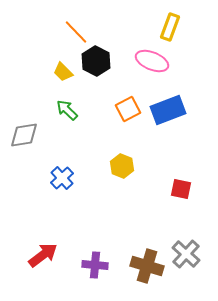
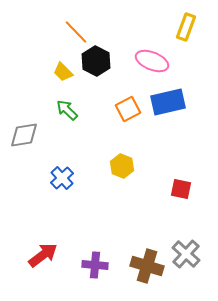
yellow rectangle: moved 16 px right
blue rectangle: moved 8 px up; rotated 8 degrees clockwise
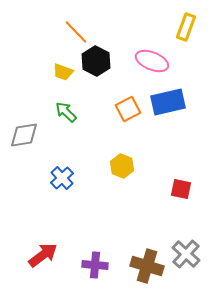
yellow trapezoid: rotated 25 degrees counterclockwise
green arrow: moved 1 px left, 2 px down
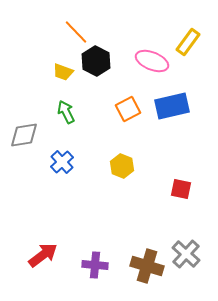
yellow rectangle: moved 2 px right, 15 px down; rotated 16 degrees clockwise
blue rectangle: moved 4 px right, 4 px down
green arrow: rotated 20 degrees clockwise
blue cross: moved 16 px up
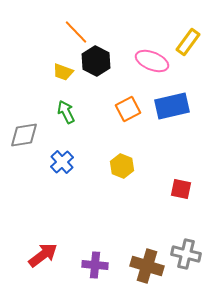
gray cross: rotated 28 degrees counterclockwise
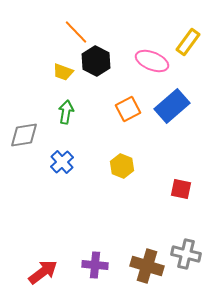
blue rectangle: rotated 28 degrees counterclockwise
green arrow: rotated 35 degrees clockwise
red arrow: moved 17 px down
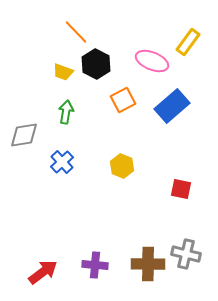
black hexagon: moved 3 px down
orange square: moved 5 px left, 9 px up
brown cross: moved 1 px right, 2 px up; rotated 16 degrees counterclockwise
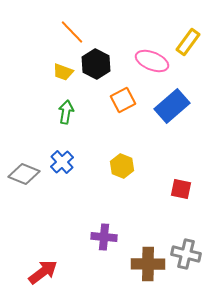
orange line: moved 4 px left
gray diamond: moved 39 px down; rotated 32 degrees clockwise
purple cross: moved 9 px right, 28 px up
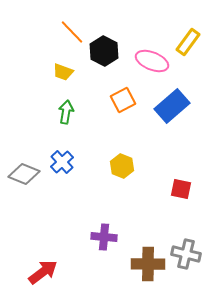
black hexagon: moved 8 px right, 13 px up
